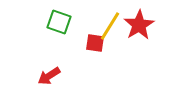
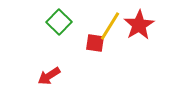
green square: rotated 25 degrees clockwise
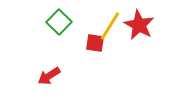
red star: rotated 12 degrees counterclockwise
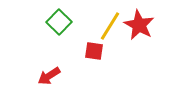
red square: moved 1 px left, 8 px down
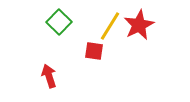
red star: rotated 16 degrees clockwise
red arrow: rotated 105 degrees clockwise
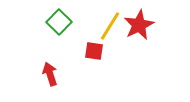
red arrow: moved 1 px right, 2 px up
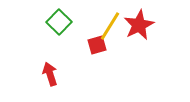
red square: moved 3 px right, 6 px up; rotated 24 degrees counterclockwise
